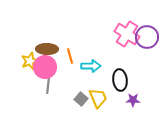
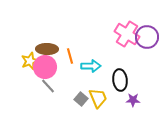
gray line: rotated 49 degrees counterclockwise
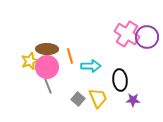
pink circle: moved 2 px right
gray line: rotated 21 degrees clockwise
gray square: moved 3 px left
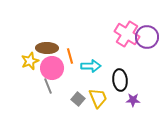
brown ellipse: moved 1 px up
pink circle: moved 5 px right, 1 px down
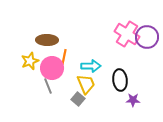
brown ellipse: moved 8 px up
orange line: moved 6 px left, 1 px down; rotated 28 degrees clockwise
yellow trapezoid: moved 12 px left, 14 px up
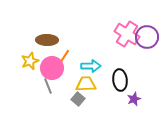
orange line: rotated 21 degrees clockwise
yellow trapezoid: rotated 70 degrees counterclockwise
purple star: moved 1 px right, 1 px up; rotated 24 degrees counterclockwise
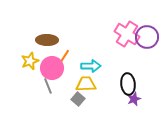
black ellipse: moved 8 px right, 4 px down
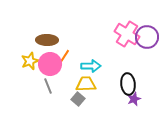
pink circle: moved 2 px left, 4 px up
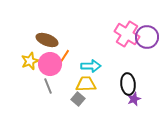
brown ellipse: rotated 20 degrees clockwise
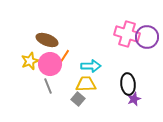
pink cross: rotated 15 degrees counterclockwise
